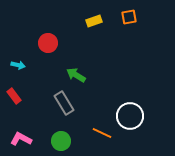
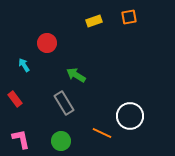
red circle: moved 1 px left
cyan arrow: moved 6 px right; rotated 136 degrees counterclockwise
red rectangle: moved 1 px right, 3 px down
pink L-shape: rotated 50 degrees clockwise
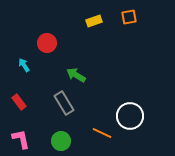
red rectangle: moved 4 px right, 3 px down
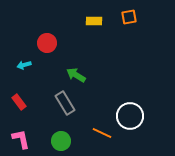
yellow rectangle: rotated 21 degrees clockwise
cyan arrow: rotated 72 degrees counterclockwise
gray rectangle: moved 1 px right
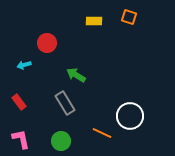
orange square: rotated 28 degrees clockwise
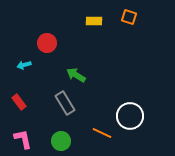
pink L-shape: moved 2 px right
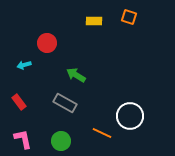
gray rectangle: rotated 30 degrees counterclockwise
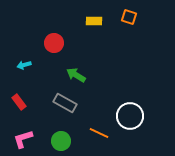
red circle: moved 7 px right
orange line: moved 3 px left
pink L-shape: rotated 95 degrees counterclockwise
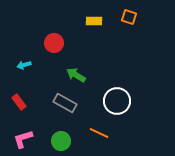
white circle: moved 13 px left, 15 px up
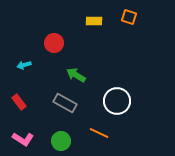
pink L-shape: rotated 130 degrees counterclockwise
